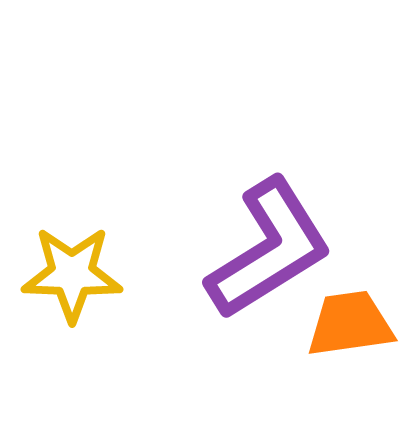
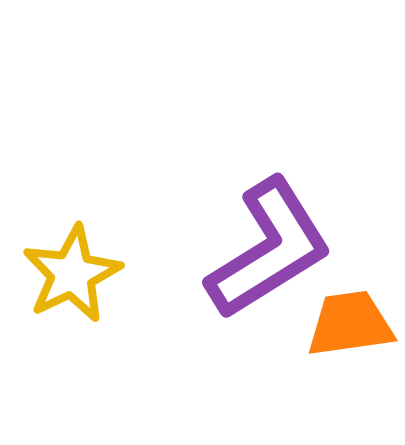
yellow star: rotated 28 degrees counterclockwise
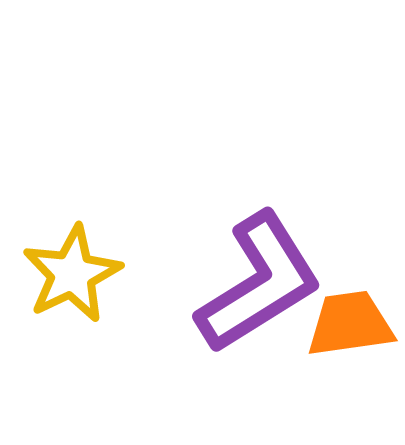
purple L-shape: moved 10 px left, 34 px down
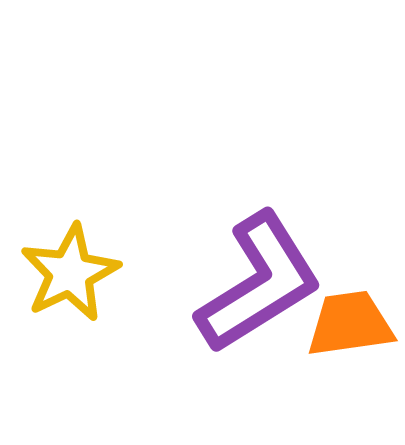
yellow star: moved 2 px left, 1 px up
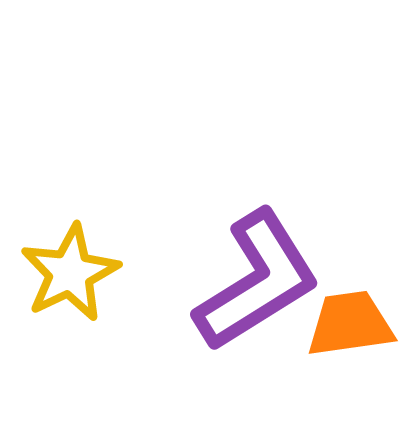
purple L-shape: moved 2 px left, 2 px up
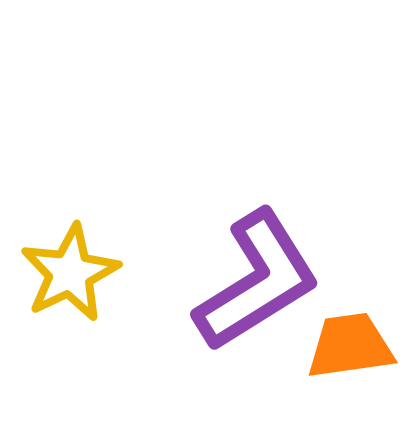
orange trapezoid: moved 22 px down
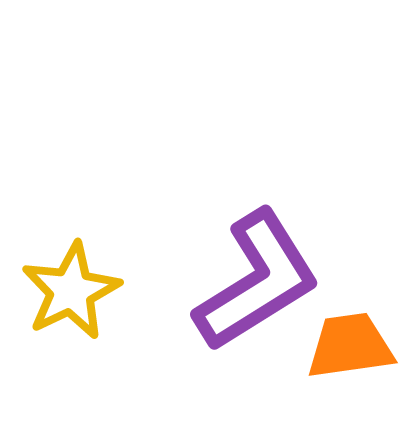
yellow star: moved 1 px right, 18 px down
